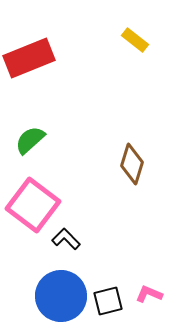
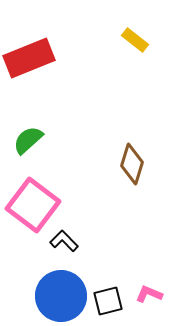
green semicircle: moved 2 px left
black L-shape: moved 2 px left, 2 px down
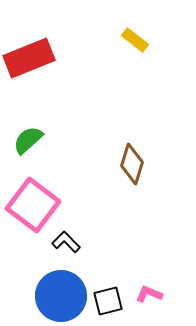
black L-shape: moved 2 px right, 1 px down
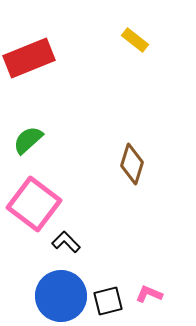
pink square: moved 1 px right, 1 px up
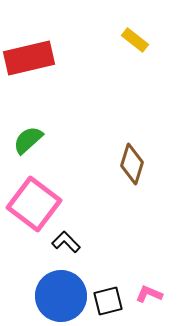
red rectangle: rotated 9 degrees clockwise
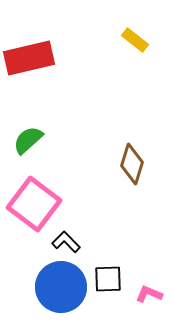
blue circle: moved 9 px up
black square: moved 22 px up; rotated 12 degrees clockwise
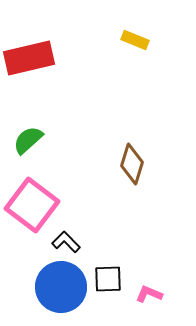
yellow rectangle: rotated 16 degrees counterclockwise
pink square: moved 2 px left, 1 px down
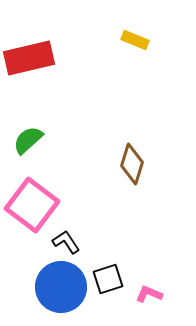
black L-shape: rotated 12 degrees clockwise
black square: rotated 16 degrees counterclockwise
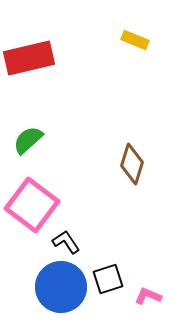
pink L-shape: moved 1 px left, 2 px down
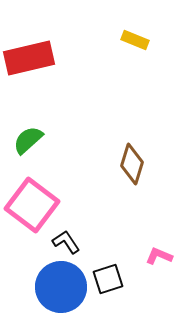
pink L-shape: moved 11 px right, 40 px up
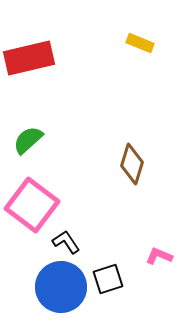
yellow rectangle: moved 5 px right, 3 px down
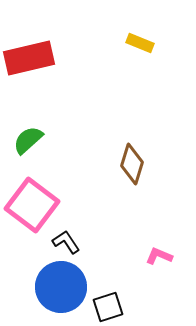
black square: moved 28 px down
